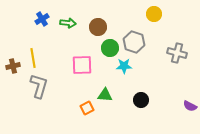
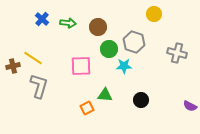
blue cross: rotated 16 degrees counterclockwise
green circle: moved 1 px left, 1 px down
yellow line: rotated 48 degrees counterclockwise
pink square: moved 1 px left, 1 px down
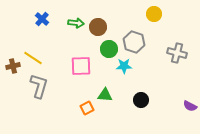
green arrow: moved 8 px right
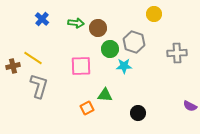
brown circle: moved 1 px down
green circle: moved 1 px right
gray cross: rotated 18 degrees counterclockwise
black circle: moved 3 px left, 13 px down
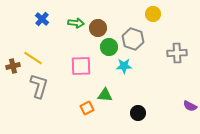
yellow circle: moved 1 px left
gray hexagon: moved 1 px left, 3 px up
green circle: moved 1 px left, 2 px up
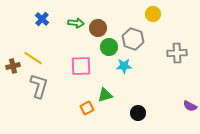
green triangle: rotated 21 degrees counterclockwise
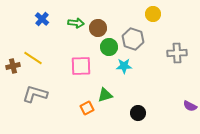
gray L-shape: moved 4 px left, 8 px down; rotated 90 degrees counterclockwise
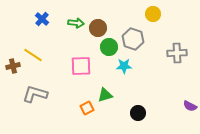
yellow line: moved 3 px up
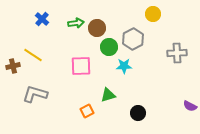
green arrow: rotated 14 degrees counterclockwise
brown circle: moved 1 px left
gray hexagon: rotated 15 degrees clockwise
green triangle: moved 3 px right
orange square: moved 3 px down
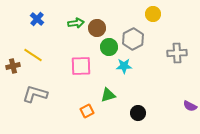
blue cross: moved 5 px left
